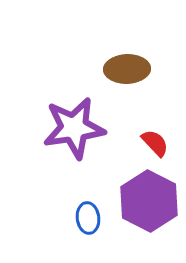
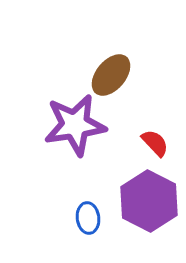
brown ellipse: moved 16 px left, 6 px down; rotated 48 degrees counterclockwise
purple star: moved 1 px right, 3 px up
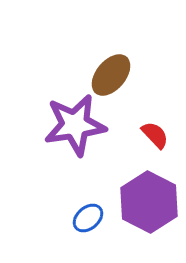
red semicircle: moved 8 px up
purple hexagon: moved 1 px down
blue ellipse: rotated 56 degrees clockwise
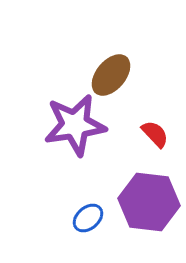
red semicircle: moved 1 px up
purple hexagon: rotated 20 degrees counterclockwise
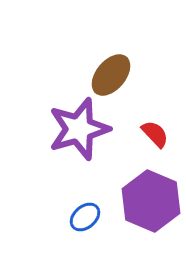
purple star: moved 4 px right, 4 px down; rotated 8 degrees counterclockwise
purple hexagon: moved 2 px right, 1 px up; rotated 16 degrees clockwise
blue ellipse: moved 3 px left, 1 px up
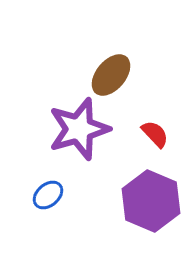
blue ellipse: moved 37 px left, 22 px up
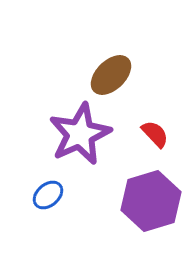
brown ellipse: rotated 6 degrees clockwise
purple star: moved 1 px right, 5 px down; rotated 8 degrees counterclockwise
purple hexagon: rotated 20 degrees clockwise
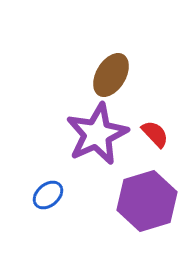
brown ellipse: rotated 15 degrees counterclockwise
purple star: moved 17 px right
purple hexagon: moved 4 px left
